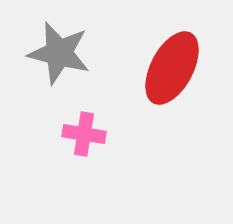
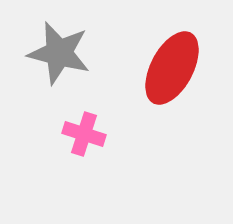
pink cross: rotated 9 degrees clockwise
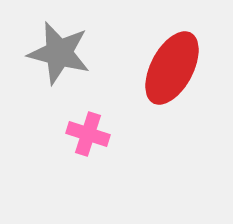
pink cross: moved 4 px right
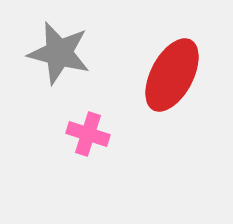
red ellipse: moved 7 px down
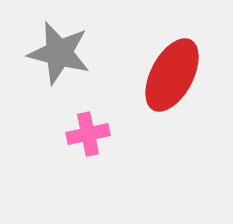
pink cross: rotated 30 degrees counterclockwise
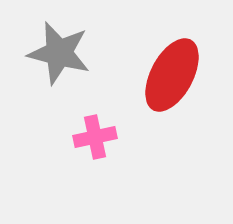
pink cross: moved 7 px right, 3 px down
